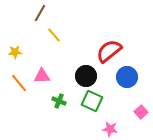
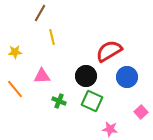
yellow line: moved 2 px left, 2 px down; rotated 28 degrees clockwise
red semicircle: rotated 8 degrees clockwise
orange line: moved 4 px left, 6 px down
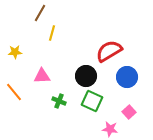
yellow line: moved 4 px up; rotated 28 degrees clockwise
orange line: moved 1 px left, 3 px down
pink square: moved 12 px left
